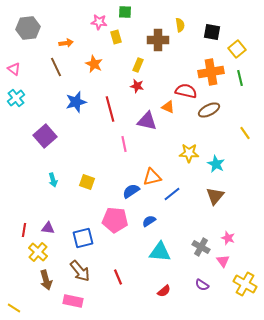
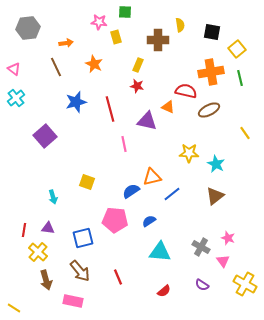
cyan arrow at (53, 180): moved 17 px down
brown triangle at (215, 196): rotated 12 degrees clockwise
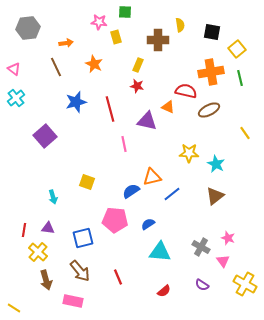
blue semicircle at (149, 221): moved 1 px left, 3 px down
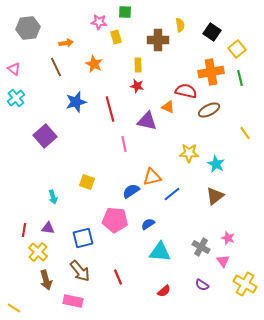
black square at (212, 32): rotated 24 degrees clockwise
yellow rectangle at (138, 65): rotated 24 degrees counterclockwise
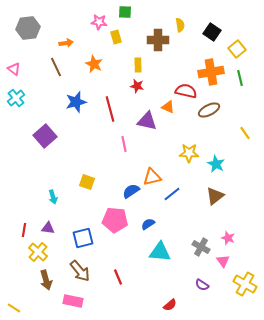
red semicircle at (164, 291): moved 6 px right, 14 px down
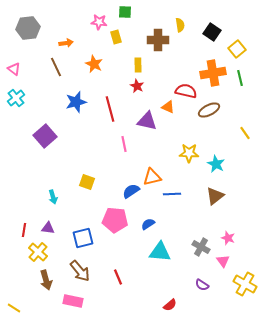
orange cross at (211, 72): moved 2 px right, 1 px down
red star at (137, 86): rotated 16 degrees clockwise
blue line at (172, 194): rotated 36 degrees clockwise
